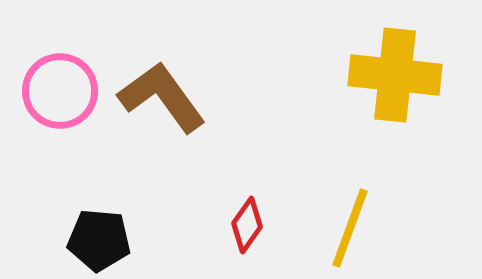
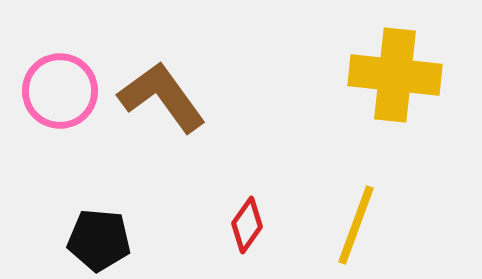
yellow line: moved 6 px right, 3 px up
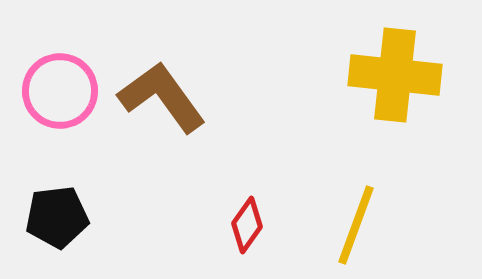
black pentagon: moved 42 px left, 23 px up; rotated 12 degrees counterclockwise
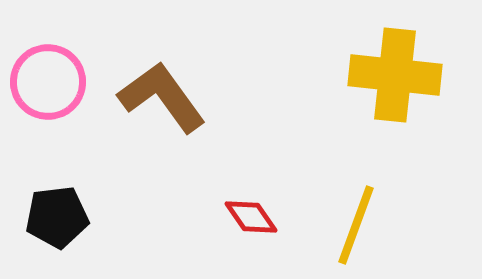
pink circle: moved 12 px left, 9 px up
red diamond: moved 4 px right, 8 px up; rotated 70 degrees counterclockwise
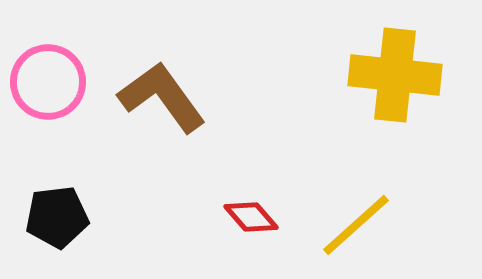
red diamond: rotated 6 degrees counterclockwise
yellow line: rotated 28 degrees clockwise
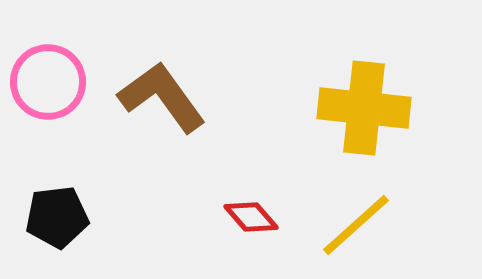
yellow cross: moved 31 px left, 33 px down
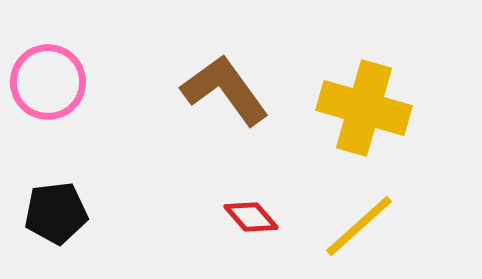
brown L-shape: moved 63 px right, 7 px up
yellow cross: rotated 10 degrees clockwise
black pentagon: moved 1 px left, 4 px up
yellow line: moved 3 px right, 1 px down
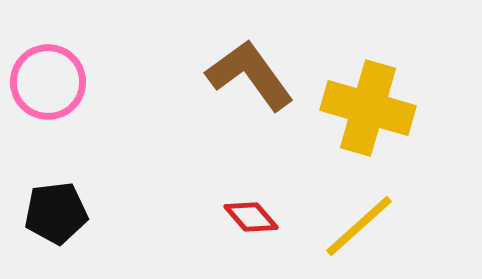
brown L-shape: moved 25 px right, 15 px up
yellow cross: moved 4 px right
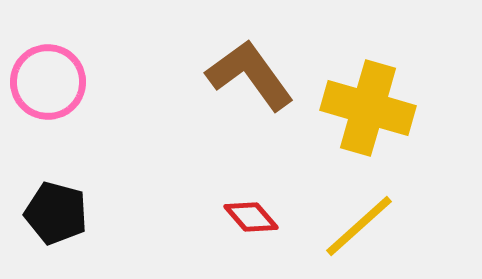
black pentagon: rotated 22 degrees clockwise
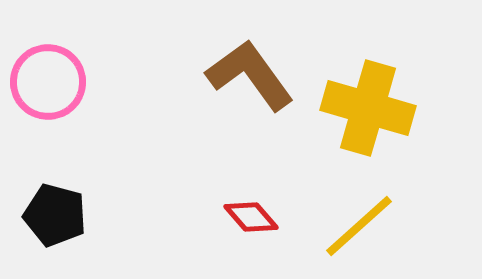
black pentagon: moved 1 px left, 2 px down
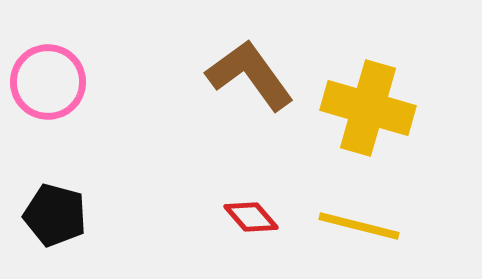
yellow line: rotated 56 degrees clockwise
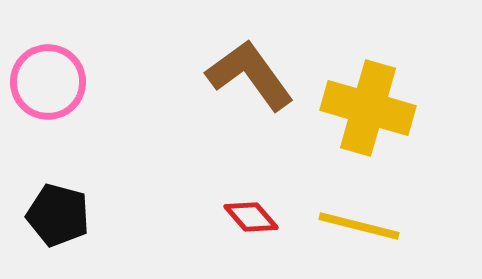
black pentagon: moved 3 px right
